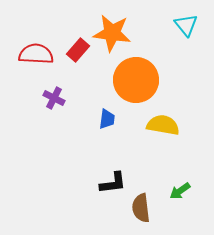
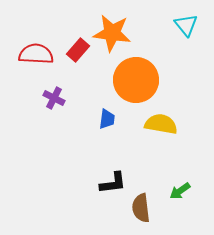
yellow semicircle: moved 2 px left, 1 px up
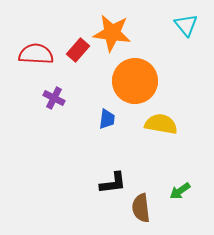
orange circle: moved 1 px left, 1 px down
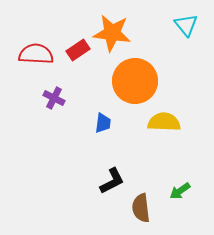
red rectangle: rotated 15 degrees clockwise
blue trapezoid: moved 4 px left, 4 px down
yellow semicircle: moved 3 px right, 2 px up; rotated 8 degrees counterclockwise
black L-shape: moved 1 px left, 2 px up; rotated 20 degrees counterclockwise
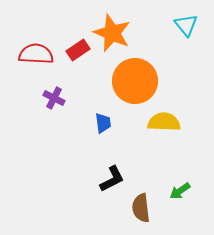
orange star: rotated 15 degrees clockwise
blue trapezoid: rotated 15 degrees counterclockwise
black L-shape: moved 2 px up
